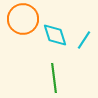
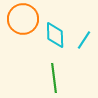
cyan diamond: rotated 16 degrees clockwise
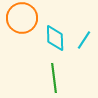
orange circle: moved 1 px left, 1 px up
cyan diamond: moved 3 px down
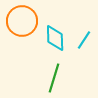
orange circle: moved 3 px down
green line: rotated 24 degrees clockwise
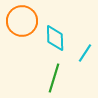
cyan line: moved 1 px right, 13 px down
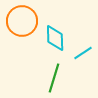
cyan line: moved 2 px left; rotated 24 degrees clockwise
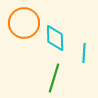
orange circle: moved 2 px right, 2 px down
cyan line: moved 1 px right; rotated 54 degrees counterclockwise
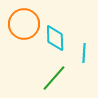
orange circle: moved 1 px down
green line: rotated 24 degrees clockwise
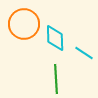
cyan line: rotated 60 degrees counterclockwise
green line: moved 2 px right, 1 px down; rotated 44 degrees counterclockwise
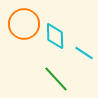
cyan diamond: moved 2 px up
green line: rotated 40 degrees counterclockwise
